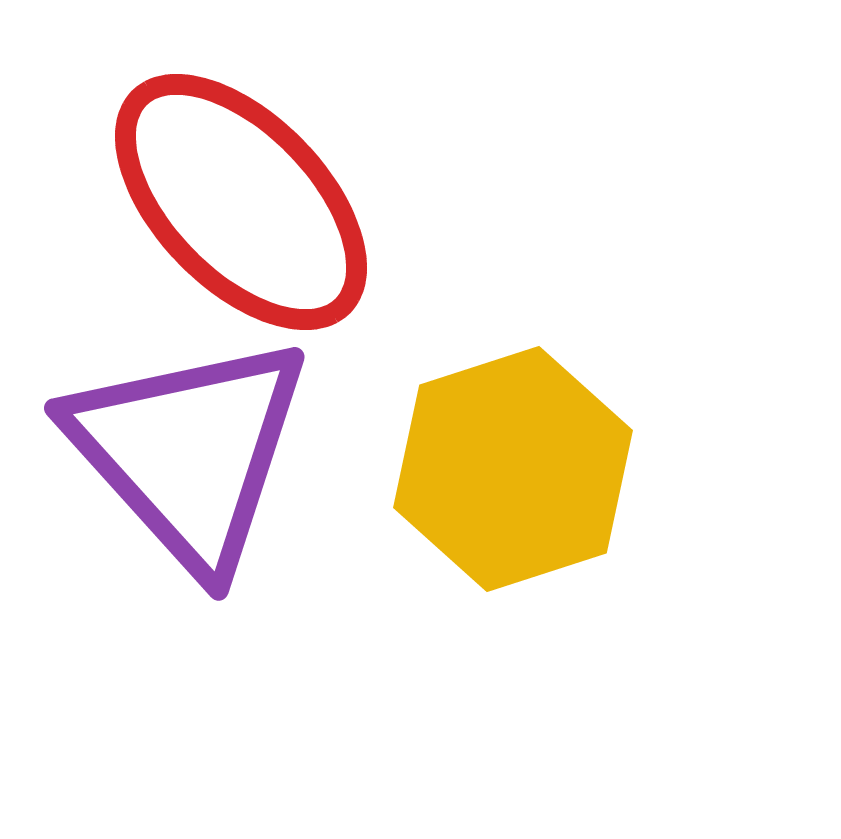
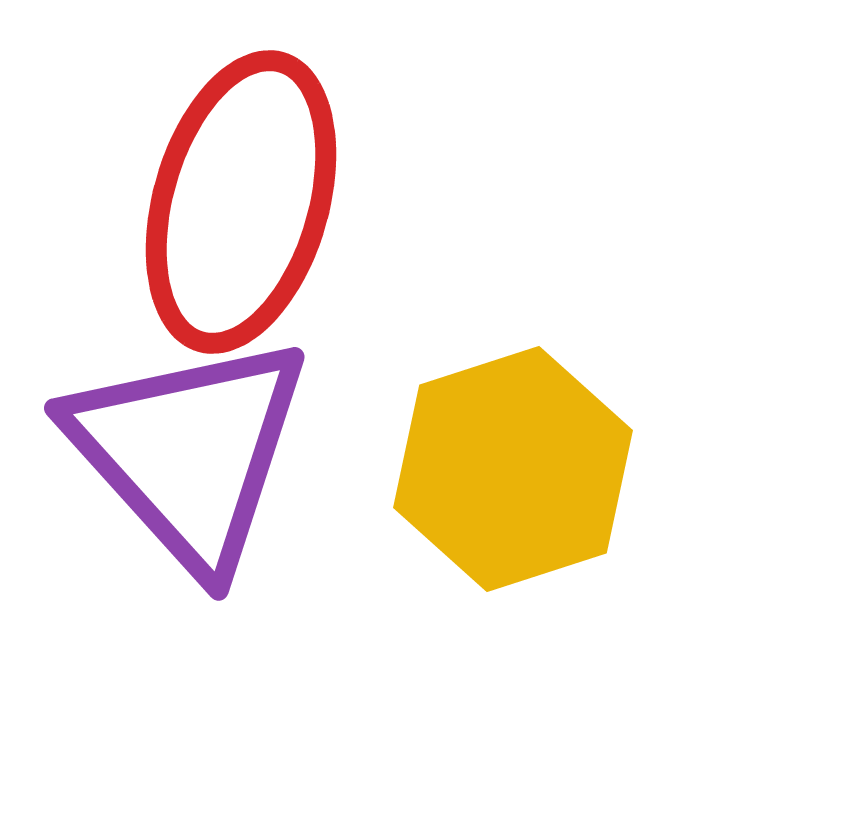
red ellipse: rotated 60 degrees clockwise
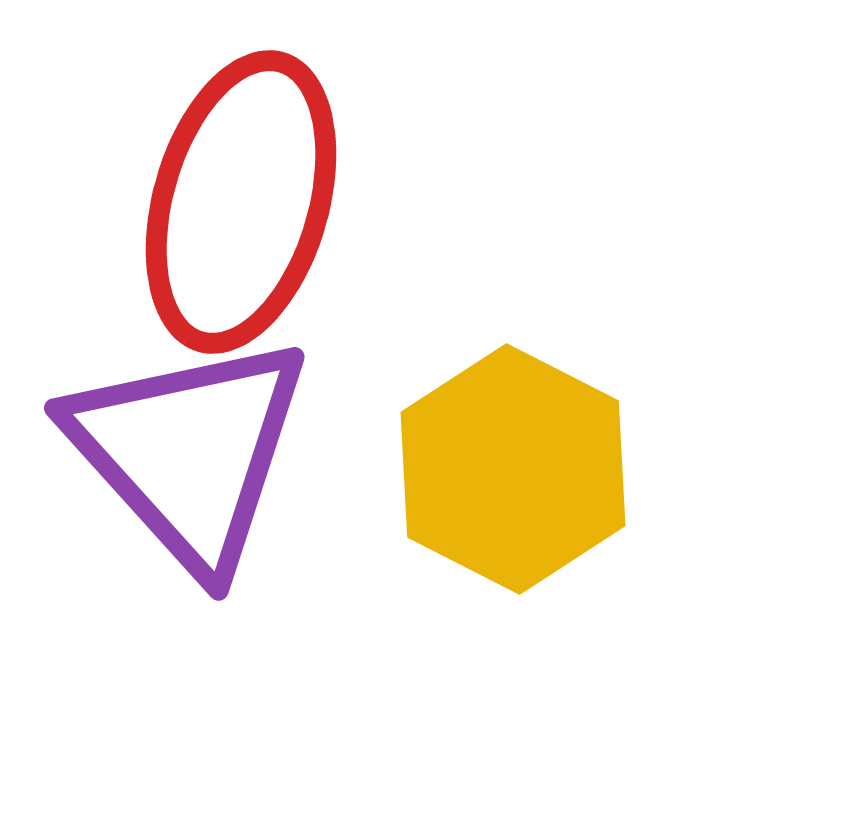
yellow hexagon: rotated 15 degrees counterclockwise
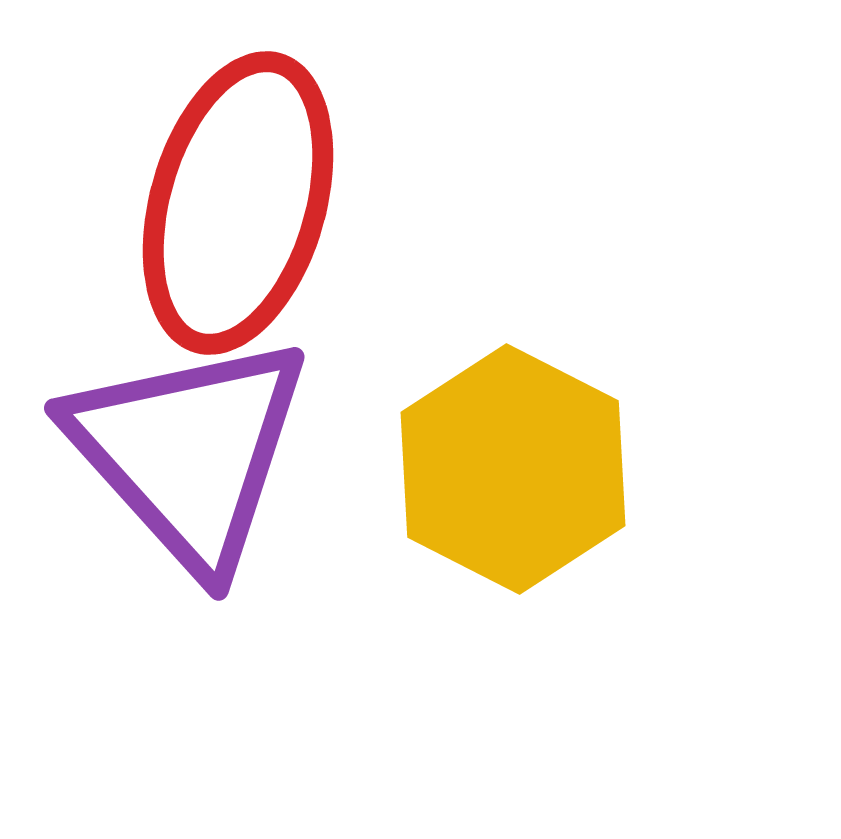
red ellipse: moved 3 px left, 1 px down
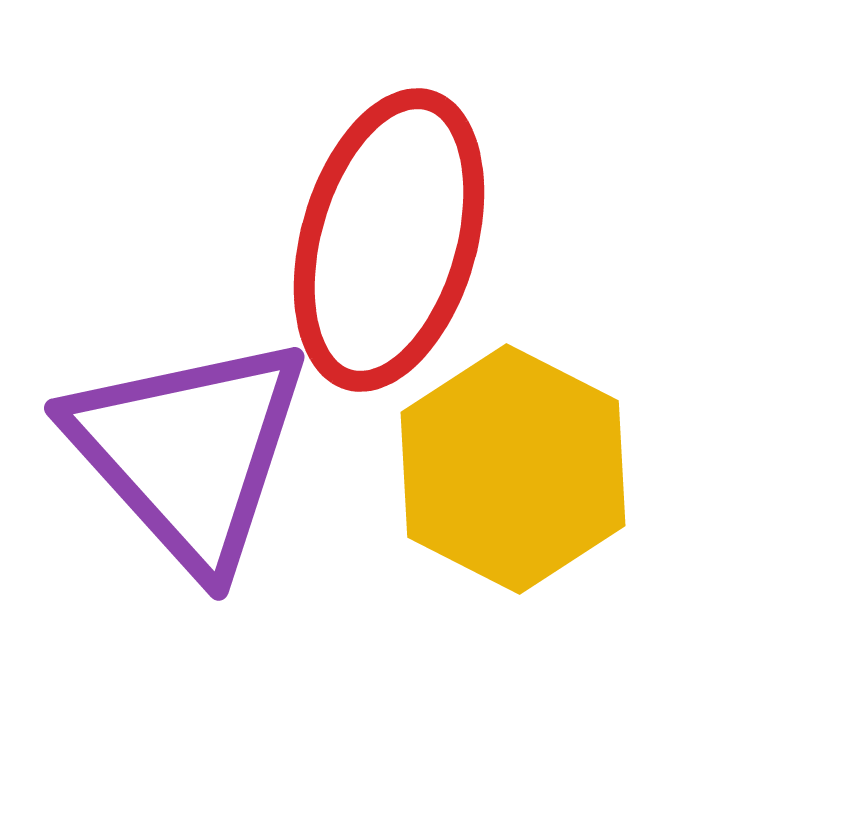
red ellipse: moved 151 px right, 37 px down
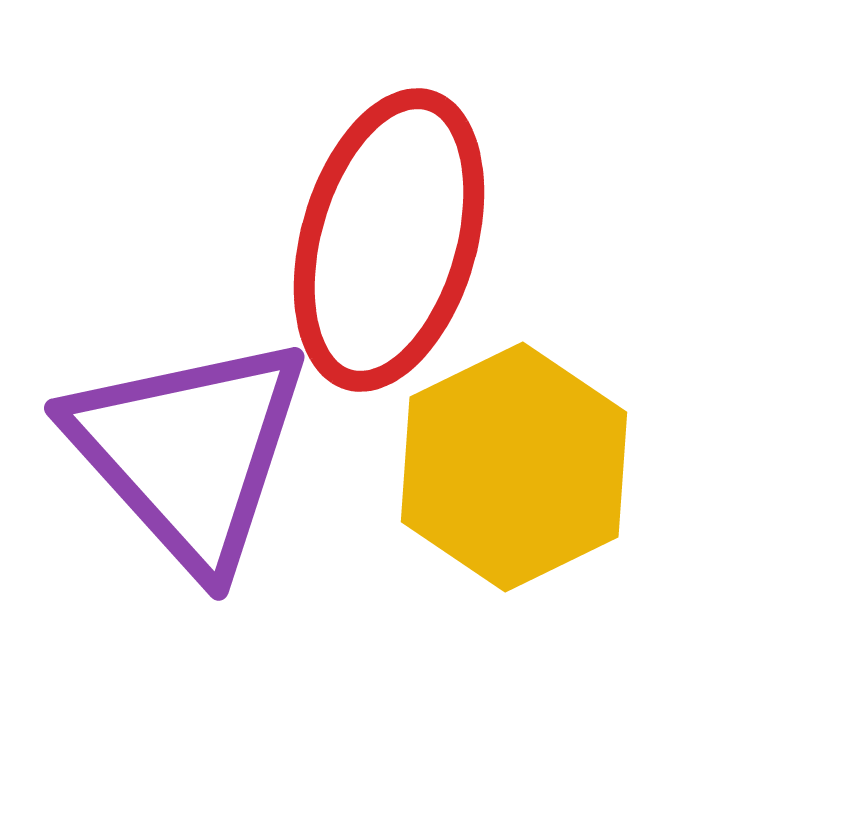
yellow hexagon: moved 1 px right, 2 px up; rotated 7 degrees clockwise
